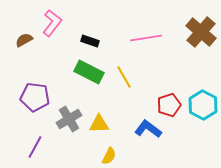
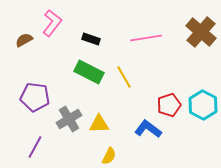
black rectangle: moved 1 px right, 2 px up
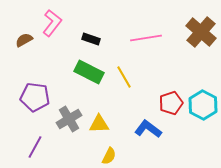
red pentagon: moved 2 px right, 2 px up
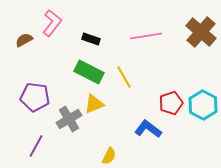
pink line: moved 2 px up
yellow triangle: moved 5 px left, 20 px up; rotated 20 degrees counterclockwise
purple line: moved 1 px right, 1 px up
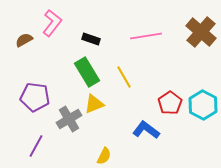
green rectangle: moved 2 px left; rotated 32 degrees clockwise
red pentagon: moved 1 px left; rotated 15 degrees counterclockwise
blue L-shape: moved 2 px left, 1 px down
yellow semicircle: moved 5 px left
